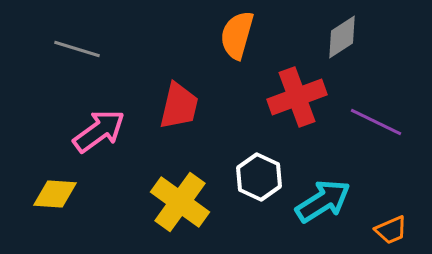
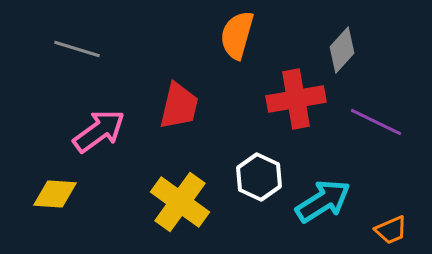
gray diamond: moved 13 px down; rotated 15 degrees counterclockwise
red cross: moved 1 px left, 2 px down; rotated 10 degrees clockwise
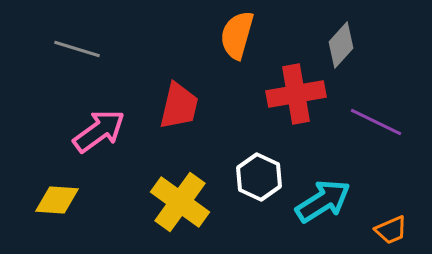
gray diamond: moved 1 px left, 5 px up
red cross: moved 5 px up
yellow diamond: moved 2 px right, 6 px down
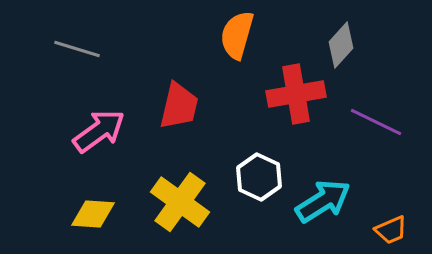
yellow diamond: moved 36 px right, 14 px down
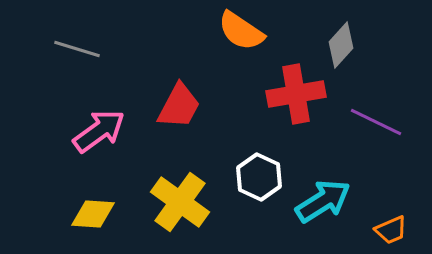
orange semicircle: moved 4 px right, 4 px up; rotated 72 degrees counterclockwise
red trapezoid: rotated 15 degrees clockwise
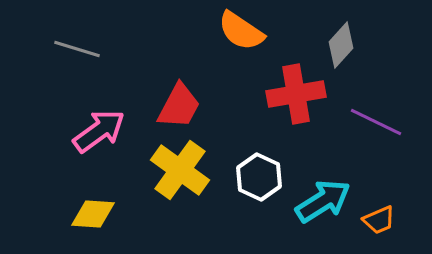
yellow cross: moved 32 px up
orange trapezoid: moved 12 px left, 10 px up
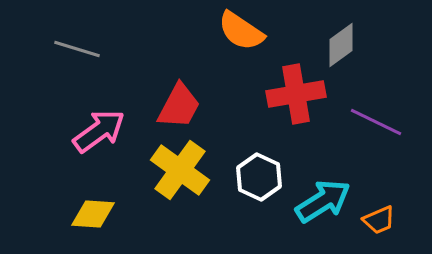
gray diamond: rotated 12 degrees clockwise
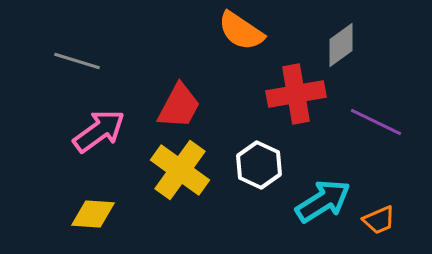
gray line: moved 12 px down
white hexagon: moved 12 px up
